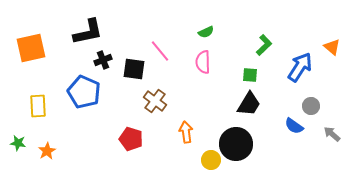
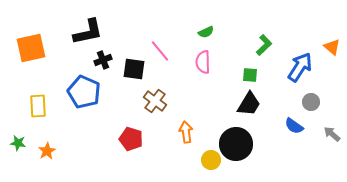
gray circle: moved 4 px up
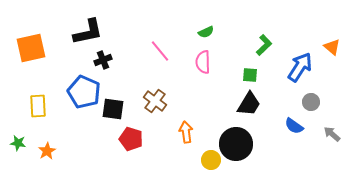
black square: moved 21 px left, 40 px down
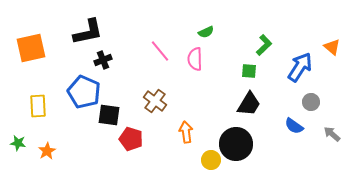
pink semicircle: moved 8 px left, 3 px up
green square: moved 1 px left, 4 px up
black square: moved 4 px left, 6 px down
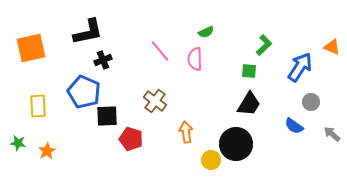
orange triangle: rotated 18 degrees counterclockwise
black square: moved 2 px left, 1 px down; rotated 10 degrees counterclockwise
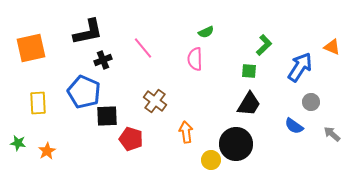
pink line: moved 17 px left, 3 px up
yellow rectangle: moved 3 px up
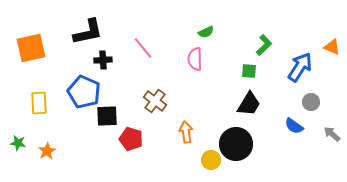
black cross: rotated 18 degrees clockwise
yellow rectangle: moved 1 px right
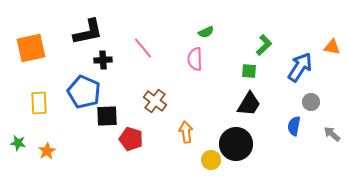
orange triangle: rotated 12 degrees counterclockwise
blue semicircle: rotated 66 degrees clockwise
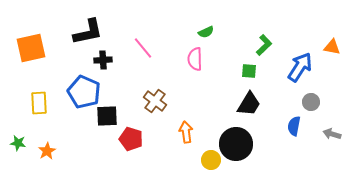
gray arrow: rotated 24 degrees counterclockwise
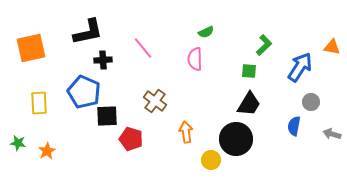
black circle: moved 5 px up
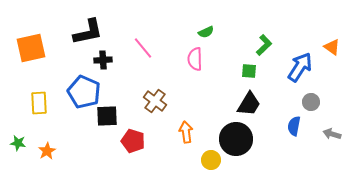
orange triangle: rotated 24 degrees clockwise
red pentagon: moved 2 px right, 2 px down
